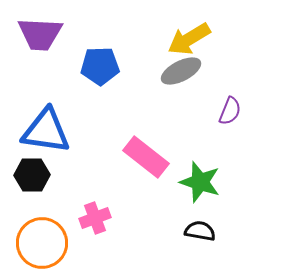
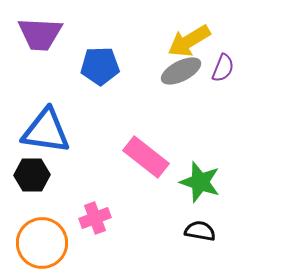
yellow arrow: moved 2 px down
purple semicircle: moved 7 px left, 43 px up
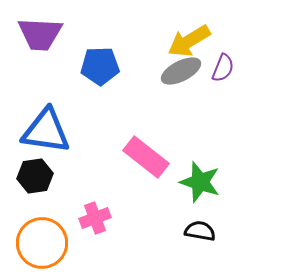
black hexagon: moved 3 px right, 1 px down; rotated 8 degrees counterclockwise
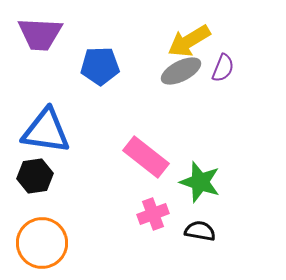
pink cross: moved 58 px right, 4 px up
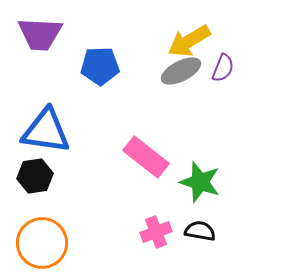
pink cross: moved 3 px right, 18 px down
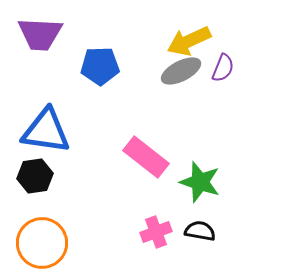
yellow arrow: rotated 6 degrees clockwise
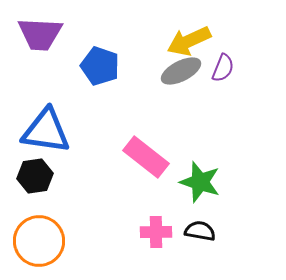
blue pentagon: rotated 21 degrees clockwise
pink cross: rotated 20 degrees clockwise
orange circle: moved 3 px left, 2 px up
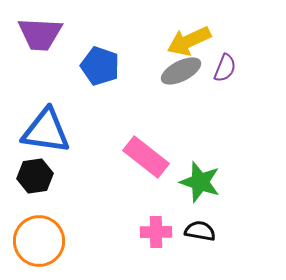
purple semicircle: moved 2 px right
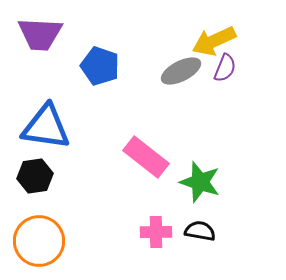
yellow arrow: moved 25 px right
blue triangle: moved 4 px up
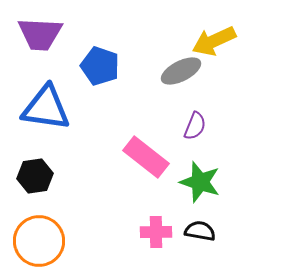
purple semicircle: moved 30 px left, 58 px down
blue triangle: moved 19 px up
